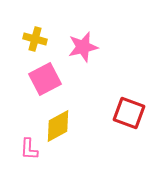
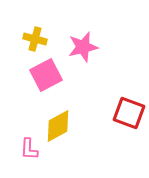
pink square: moved 1 px right, 4 px up
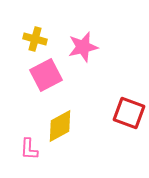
yellow diamond: moved 2 px right
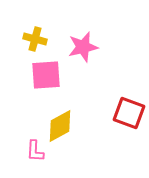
pink square: rotated 24 degrees clockwise
pink L-shape: moved 6 px right, 2 px down
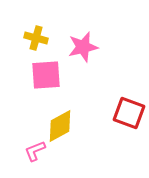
yellow cross: moved 1 px right, 1 px up
pink L-shape: rotated 65 degrees clockwise
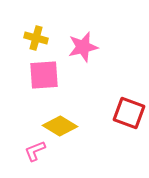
pink square: moved 2 px left
yellow diamond: rotated 60 degrees clockwise
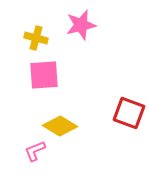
pink star: moved 2 px left, 22 px up
